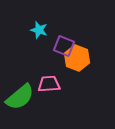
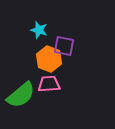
purple square: rotated 10 degrees counterclockwise
orange hexagon: moved 28 px left, 1 px down
green semicircle: moved 1 px right, 2 px up
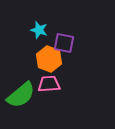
purple square: moved 3 px up
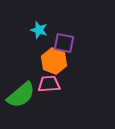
orange hexagon: moved 5 px right, 2 px down
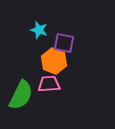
green semicircle: rotated 24 degrees counterclockwise
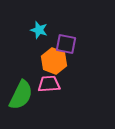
purple square: moved 2 px right, 1 px down
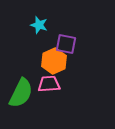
cyan star: moved 5 px up
orange hexagon: rotated 15 degrees clockwise
green semicircle: moved 2 px up
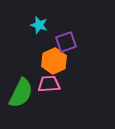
purple square: moved 2 px up; rotated 30 degrees counterclockwise
